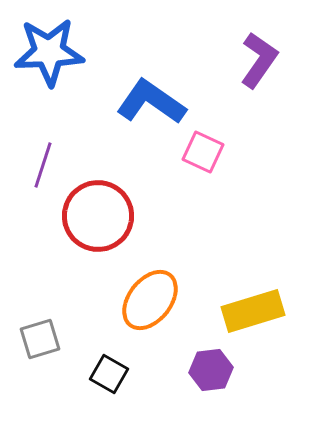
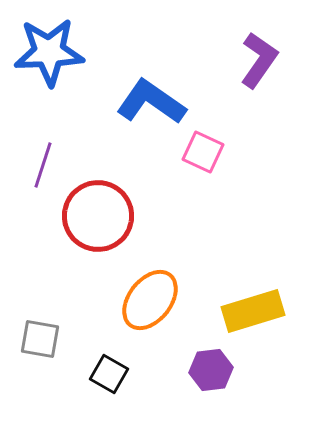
gray square: rotated 27 degrees clockwise
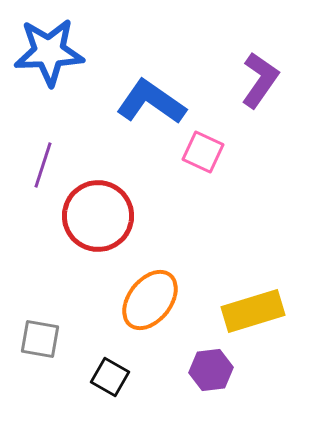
purple L-shape: moved 1 px right, 20 px down
black square: moved 1 px right, 3 px down
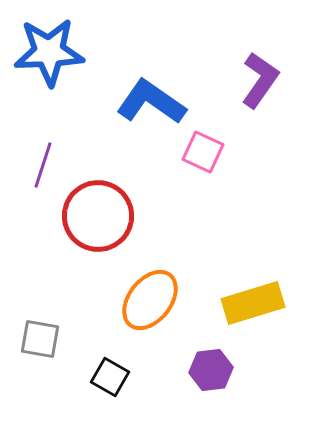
yellow rectangle: moved 8 px up
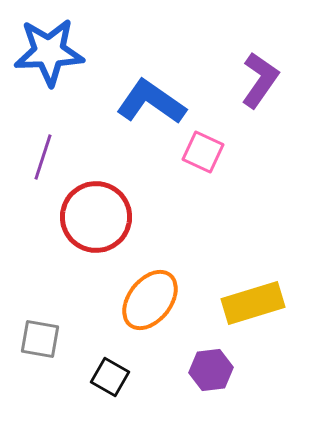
purple line: moved 8 px up
red circle: moved 2 px left, 1 px down
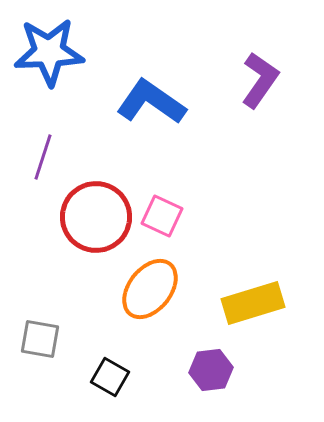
pink square: moved 41 px left, 64 px down
orange ellipse: moved 11 px up
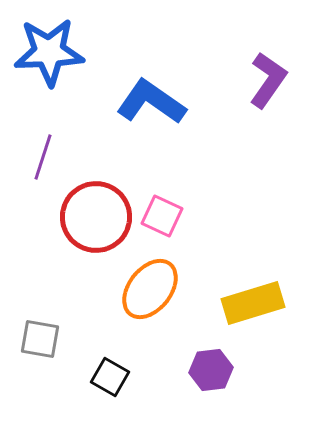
purple L-shape: moved 8 px right
